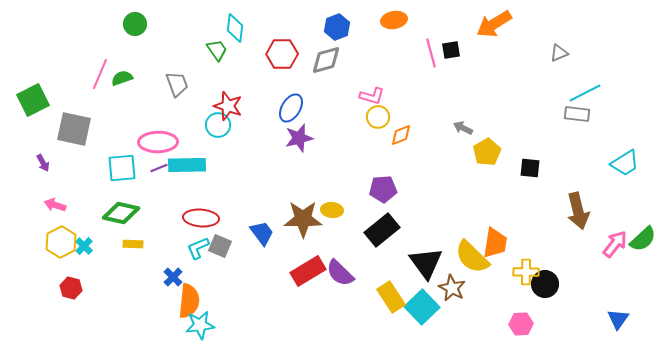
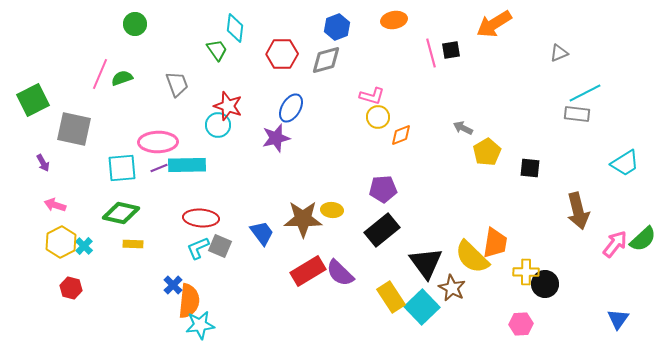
purple star at (299, 138): moved 23 px left
blue cross at (173, 277): moved 8 px down
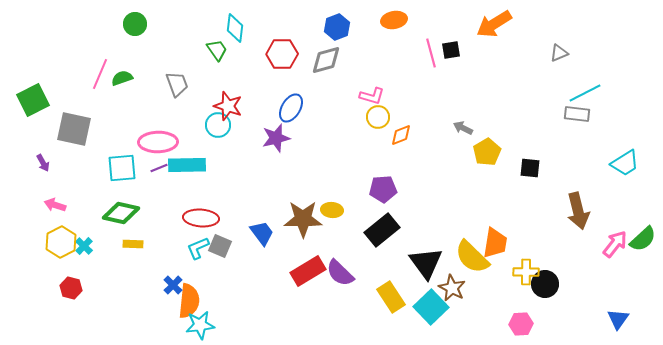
cyan square at (422, 307): moved 9 px right
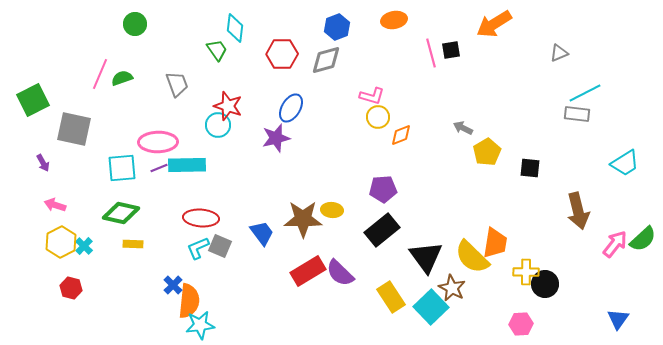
black triangle at (426, 263): moved 6 px up
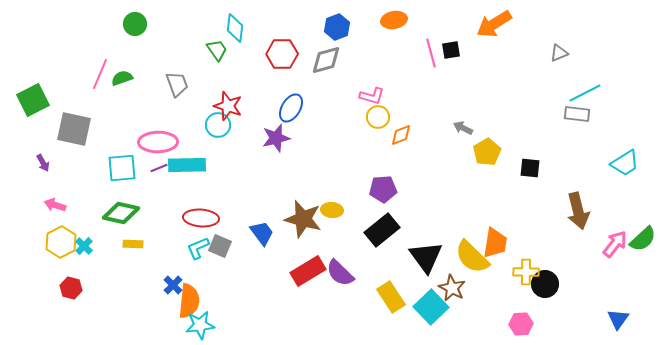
brown star at (303, 219): rotated 15 degrees clockwise
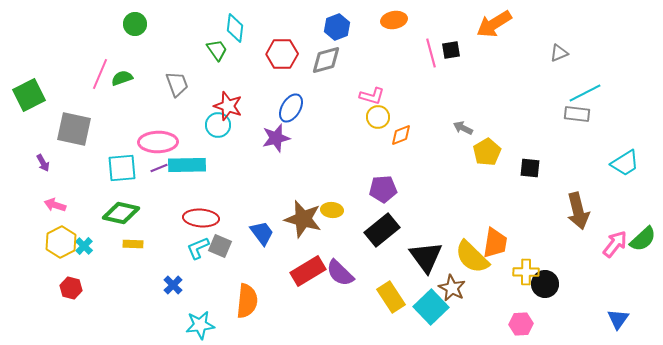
green square at (33, 100): moved 4 px left, 5 px up
orange semicircle at (189, 301): moved 58 px right
